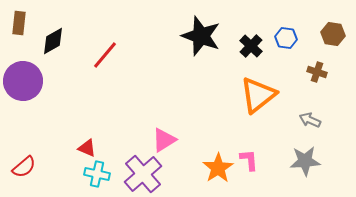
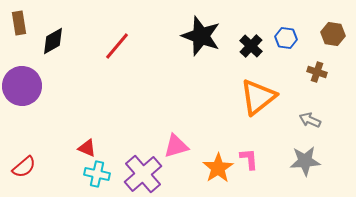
brown rectangle: rotated 15 degrees counterclockwise
red line: moved 12 px right, 9 px up
purple circle: moved 1 px left, 5 px down
orange triangle: moved 2 px down
pink triangle: moved 12 px right, 6 px down; rotated 16 degrees clockwise
pink L-shape: moved 1 px up
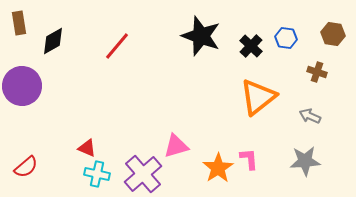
gray arrow: moved 4 px up
red semicircle: moved 2 px right
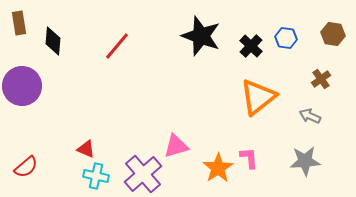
black diamond: rotated 56 degrees counterclockwise
brown cross: moved 4 px right, 7 px down; rotated 36 degrees clockwise
red triangle: moved 1 px left, 1 px down
pink L-shape: moved 1 px up
cyan cross: moved 1 px left, 2 px down
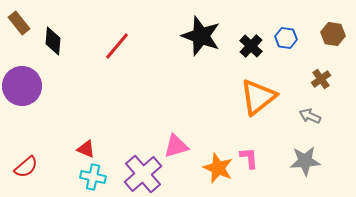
brown rectangle: rotated 30 degrees counterclockwise
orange star: rotated 16 degrees counterclockwise
cyan cross: moved 3 px left, 1 px down
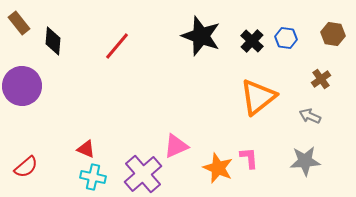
black cross: moved 1 px right, 5 px up
pink triangle: rotated 8 degrees counterclockwise
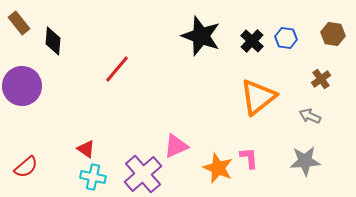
red line: moved 23 px down
red triangle: rotated 12 degrees clockwise
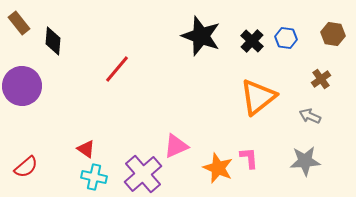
cyan cross: moved 1 px right
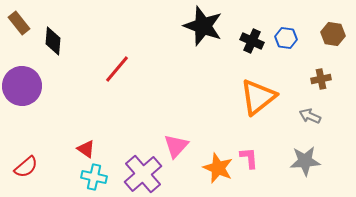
black star: moved 2 px right, 10 px up
black cross: rotated 20 degrees counterclockwise
brown cross: rotated 24 degrees clockwise
pink triangle: rotated 24 degrees counterclockwise
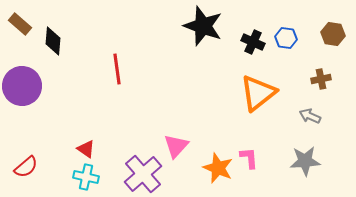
brown rectangle: moved 1 px right, 1 px down; rotated 10 degrees counterclockwise
black cross: moved 1 px right, 1 px down
red line: rotated 48 degrees counterclockwise
orange triangle: moved 4 px up
cyan cross: moved 8 px left
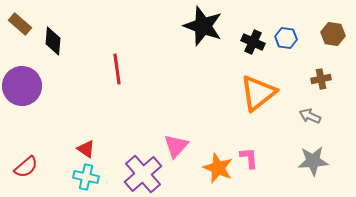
gray star: moved 8 px right
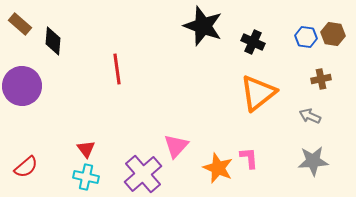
blue hexagon: moved 20 px right, 1 px up
red triangle: rotated 18 degrees clockwise
